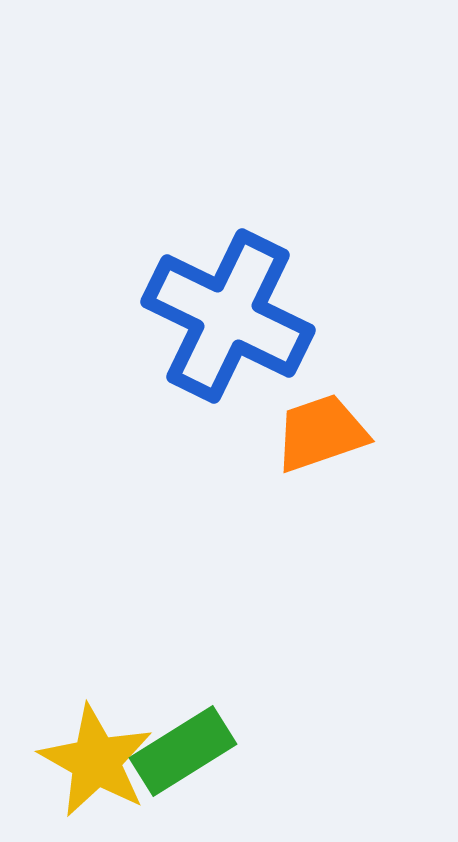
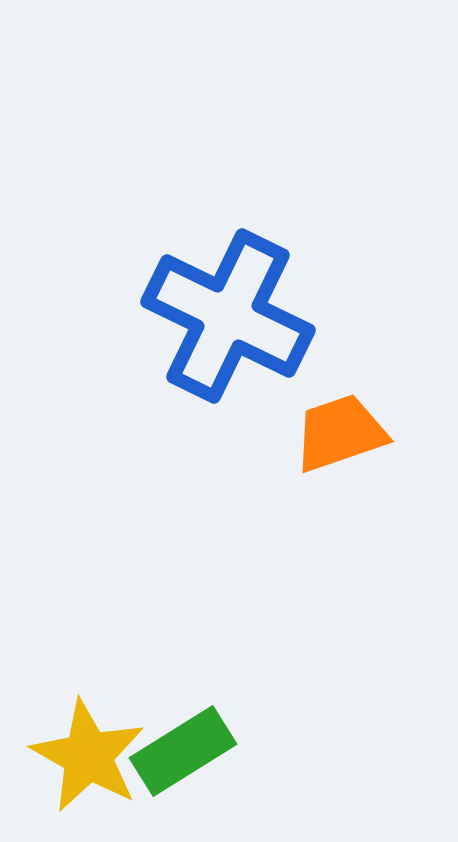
orange trapezoid: moved 19 px right
yellow star: moved 8 px left, 5 px up
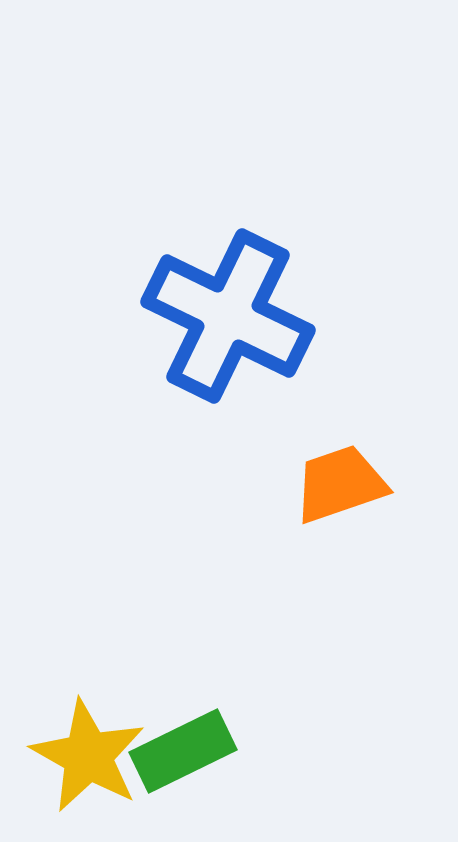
orange trapezoid: moved 51 px down
green rectangle: rotated 6 degrees clockwise
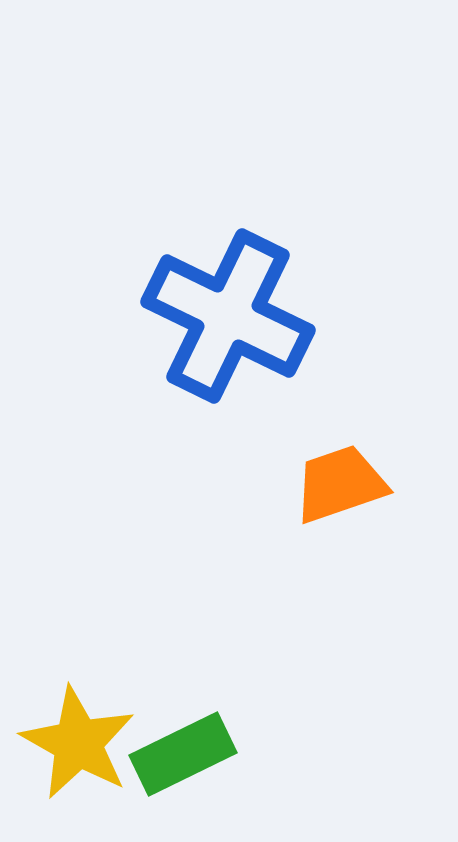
green rectangle: moved 3 px down
yellow star: moved 10 px left, 13 px up
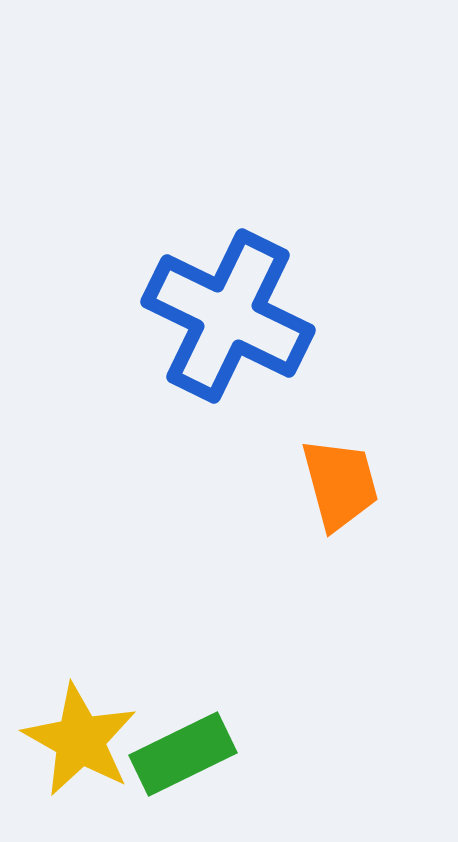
orange trapezoid: rotated 94 degrees clockwise
yellow star: moved 2 px right, 3 px up
